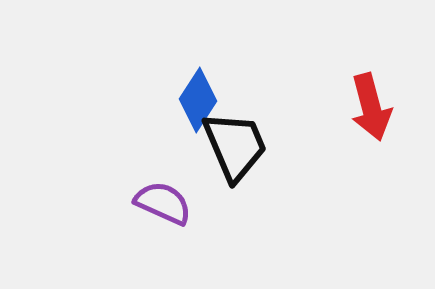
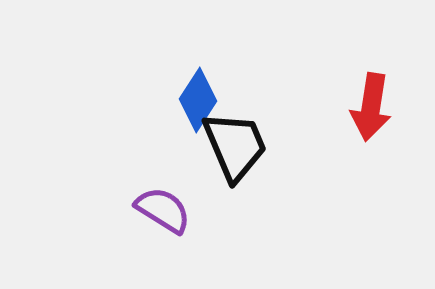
red arrow: rotated 24 degrees clockwise
purple semicircle: moved 7 px down; rotated 8 degrees clockwise
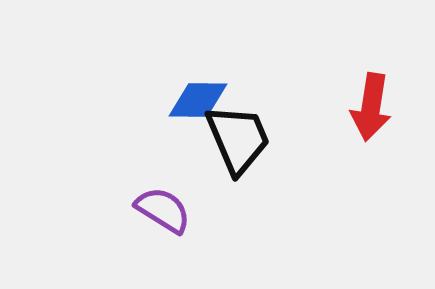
blue diamond: rotated 58 degrees clockwise
black trapezoid: moved 3 px right, 7 px up
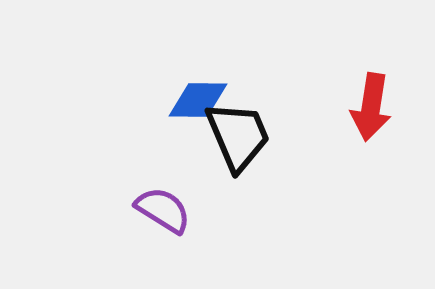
black trapezoid: moved 3 px up
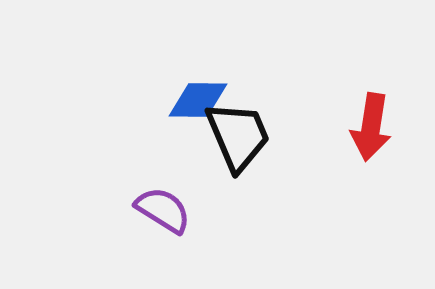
red arrow: moved 20 px down
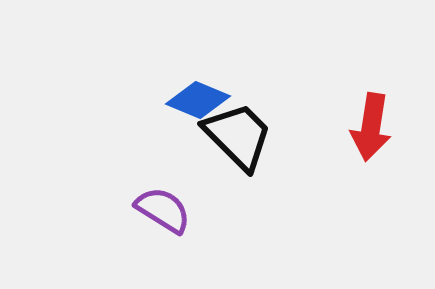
blue diamond: rotated 22 degrees clockwise
black trapezoid: rotated 22 degrees counterclockwise
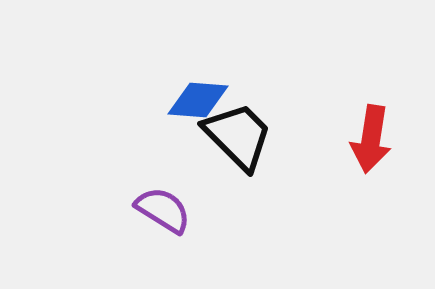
blue diamond: rotated 18 degrees counterclockwise
red arrow: moved 12 px down
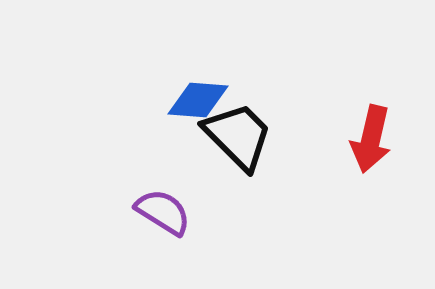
red arrow: rotated 4 degrees clockwise
purple semicircle: moved 2 px down
